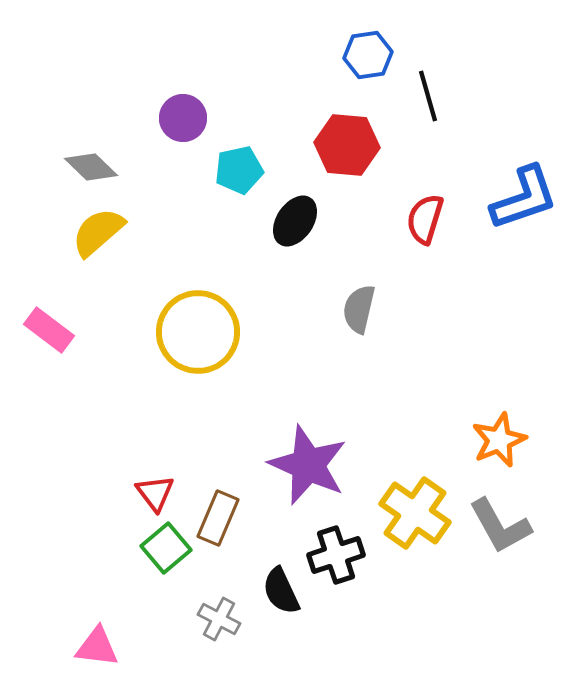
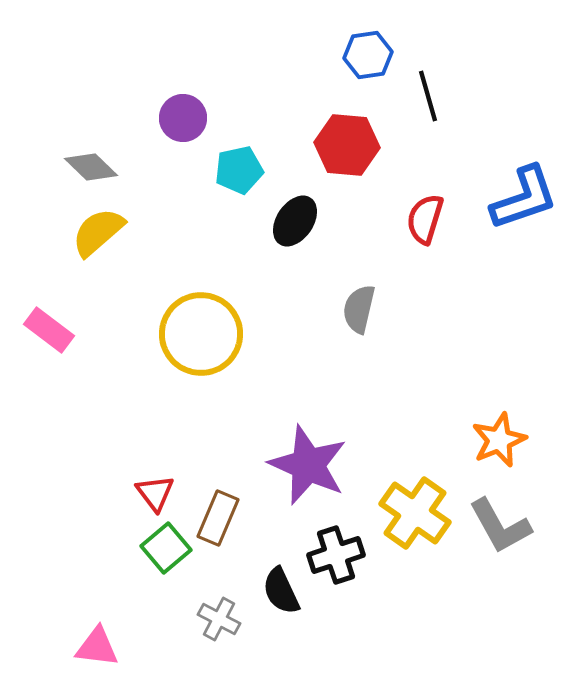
yellow circle: moved 3 px right, 2 px down
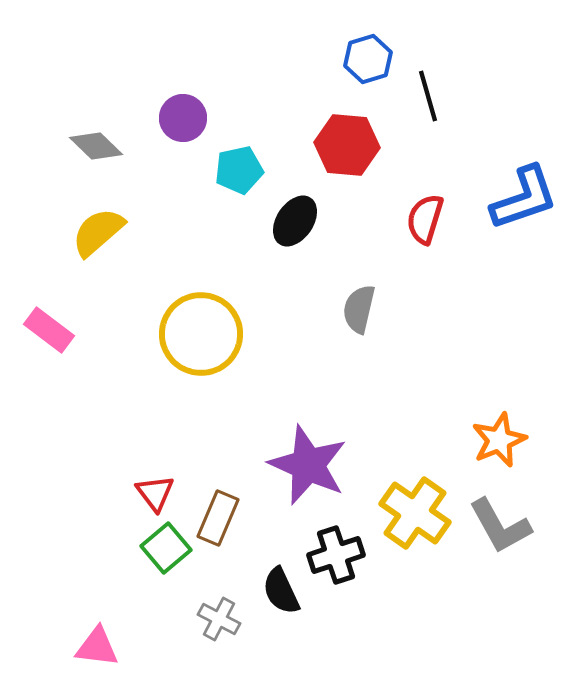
blue hexagon: moved 4 px down; rotated 9 degrees counterclockwise
gray diamond: moved 5 px right, 21 px up
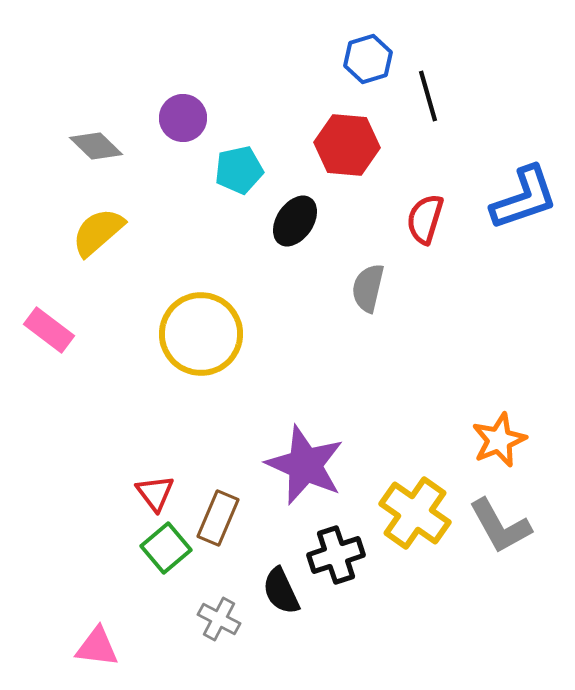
gray semicircle: moved 9 px right, 21 px up
purple star: moved 3 px left
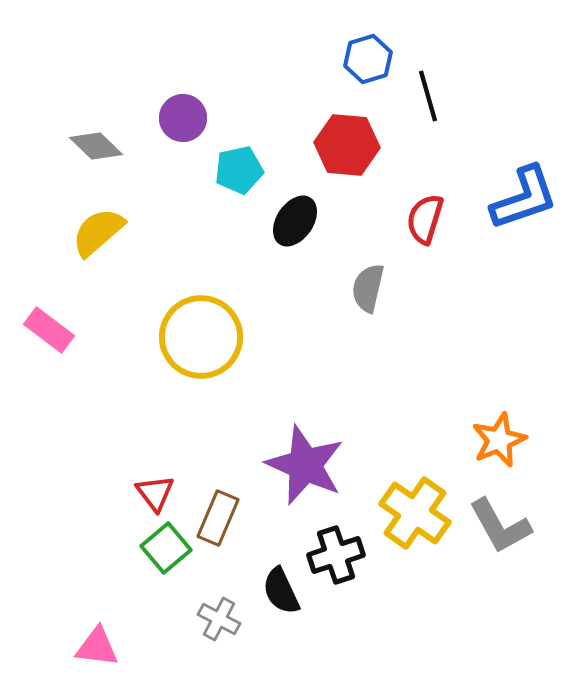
yellow circle: moved 3 px down
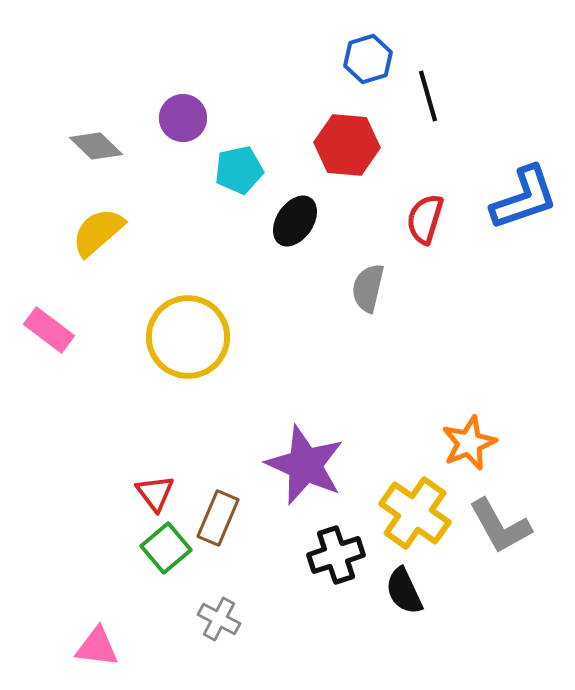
yellow circle: moved 13 px left
orange star: moved 30 px left, 3 px down
black semicircle: moved 123 px right
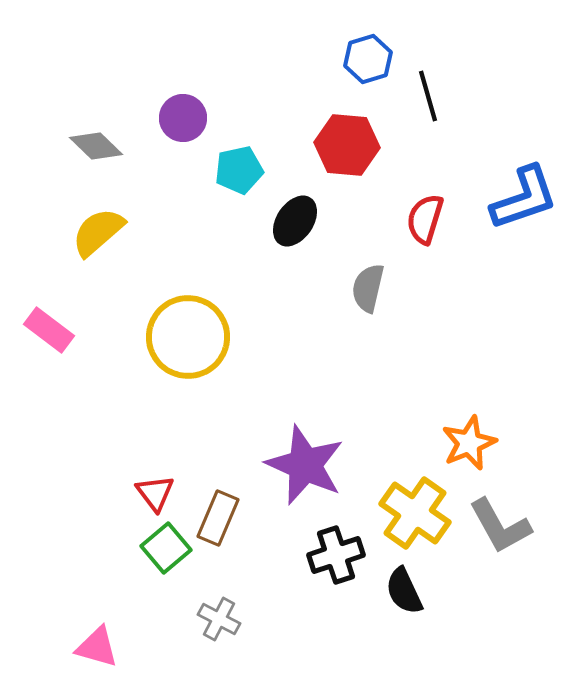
pink triangle: rotated 9 degrees clockwise
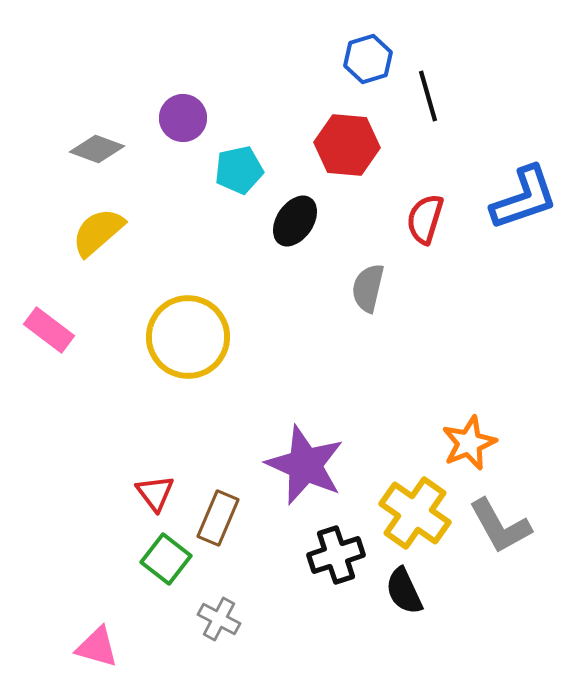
gray diamond: moved 1 px right, 3 px down; rotated 24 degrees counterclockwise
green square: moved 11 px down; rotated 12 degrees counterclockwise
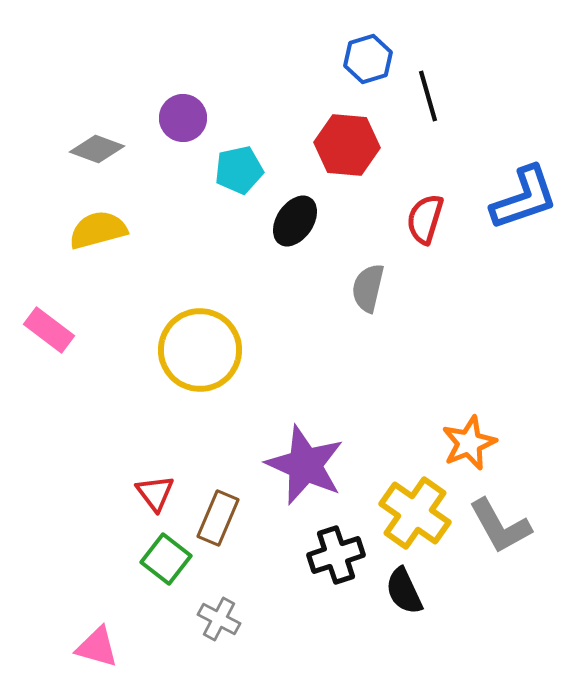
yellow semicircle: moved 2 px up; rotated 26 degrees clockwise
yellow circle: moved 12 px right, 13 px down
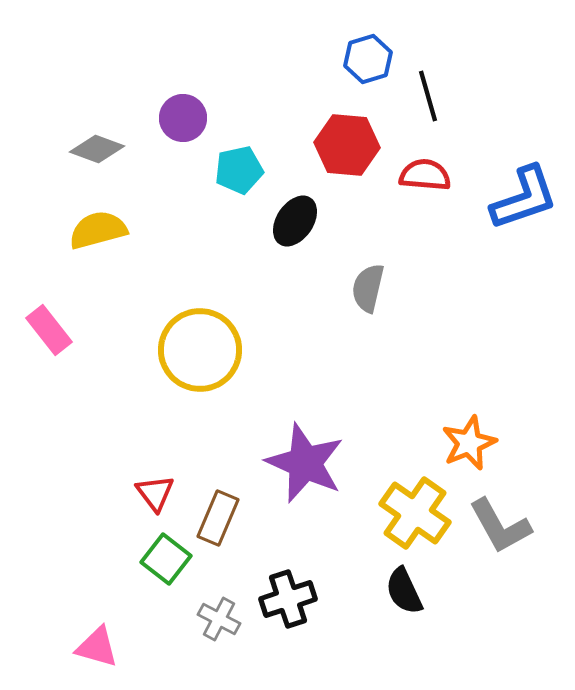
red semicircle: moved 44 px up; rotated 78 degrees clockwise
pink rectangle: rotated 15 degrees clockwise
purple star: moved 2 px up
black cross: moved 48 px left, 44 px down
